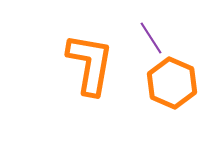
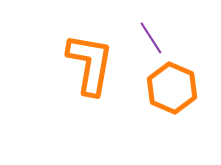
orange hexagon: moved 5 px down
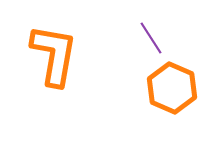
orange L-shape: moved 36 px left, 9 px up
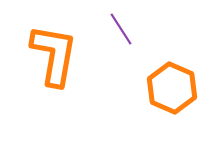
purple line: moved 30 px left, 9 px up
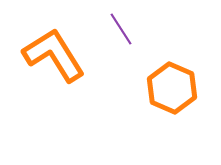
orange L-shape: rotated 42 degrees counterclockwise
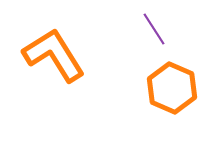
purple line: moved 33 px right
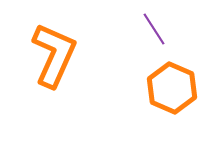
orange L-shape: rotated 56 degrees clockwise
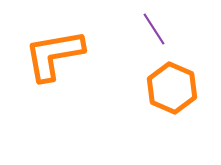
orange L-shape: rotated 124 degrees counterclockwise
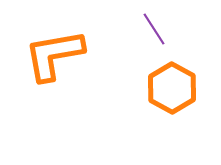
orange hexagon: rotated 6 degrees clockwise
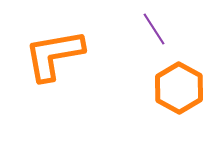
orange hexagon: moved 7 px right
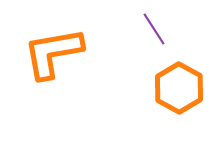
orange L-shape: moved 1 px left, 2 px up
